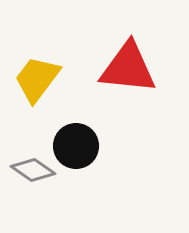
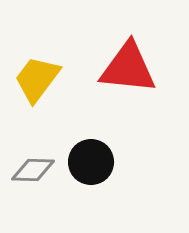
black circle: moved 15 px right, 16 px down
gray diamond: rotated 33 degrees counterclockwise
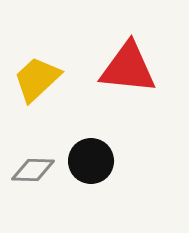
yellow trapezoid: rotated 10 degrees clockwise
black circle: moved 1 px up
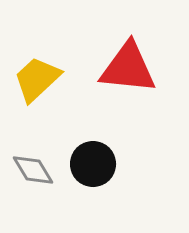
black circle: moved 2 px right, 3 px down
gray diamond: rotated 57 degrees clockwise
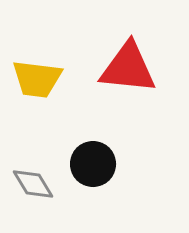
yellow trapezoid: rotated 130 degrees counterclockwise
gray diamond: moved 14 px down
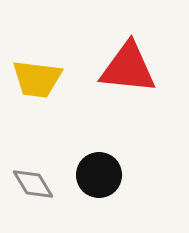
black circle: moved 6 px right, 11 px down
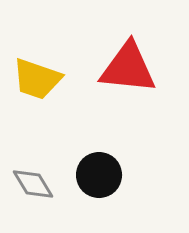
yellow trapezoid: rotated 12 degrees clockwise
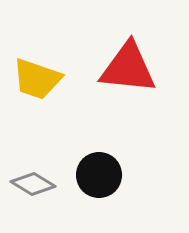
gray diamond: rotated 27 degrees counterclockwise
